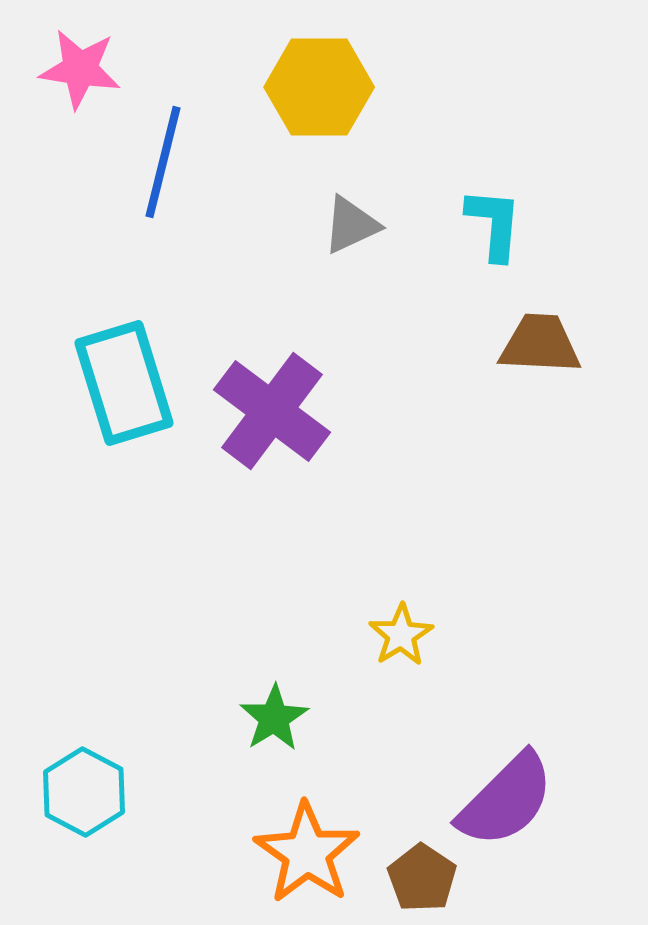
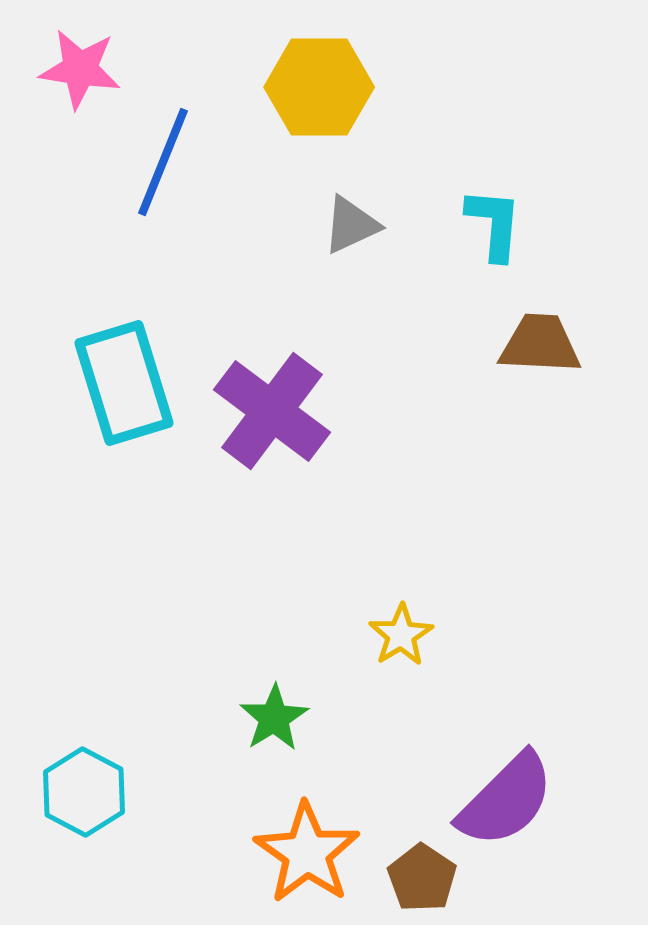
blue line: rotated 8 degrees clockwise
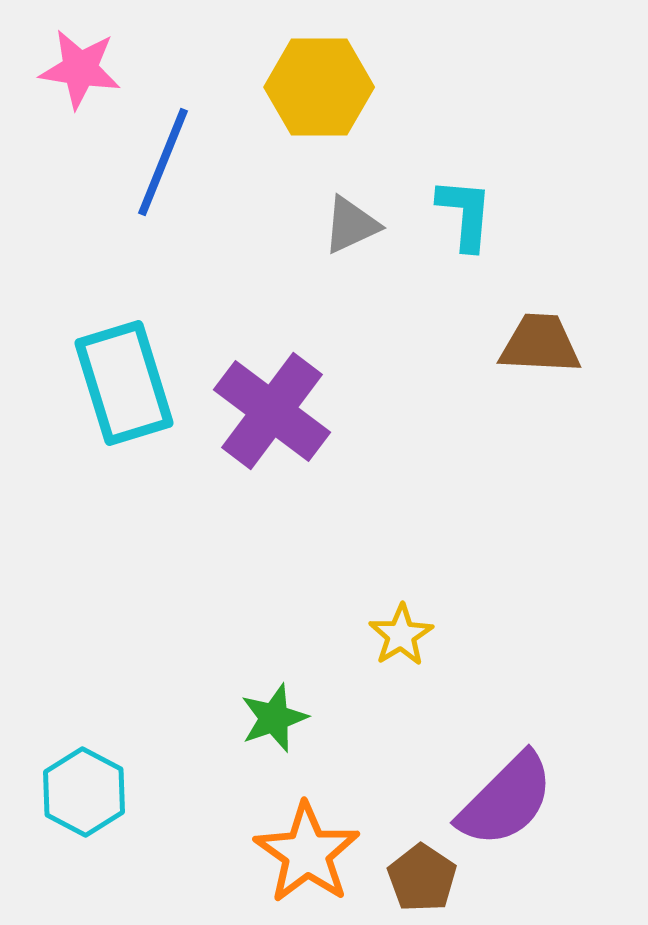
cyan L-shape: moved 29 px left, 10 px up
green star: rotated 12 degrees clockwise
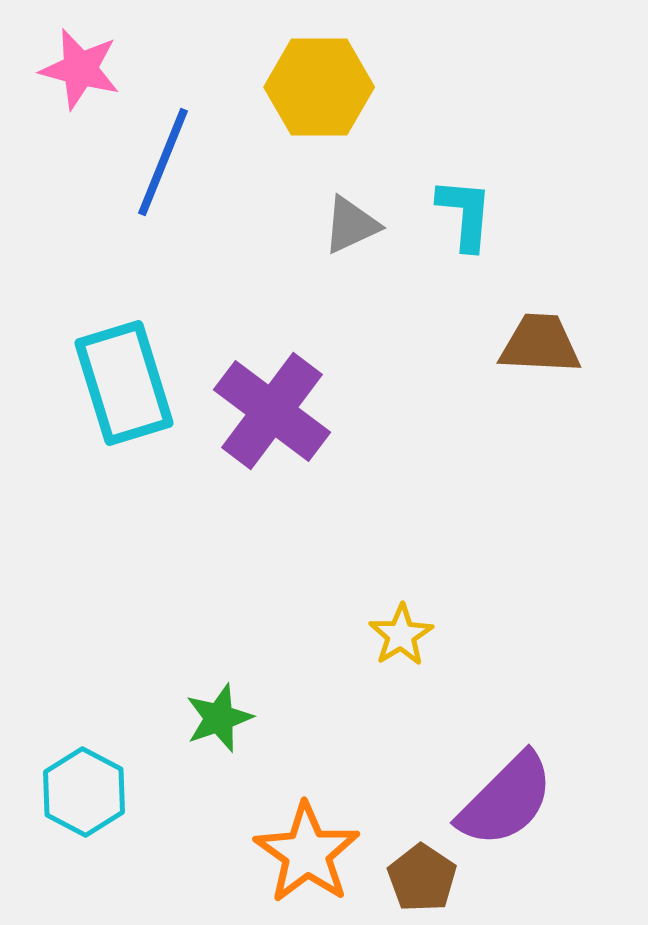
pink star: rotated 6 degrees clockwise
green star: moved 55 px left
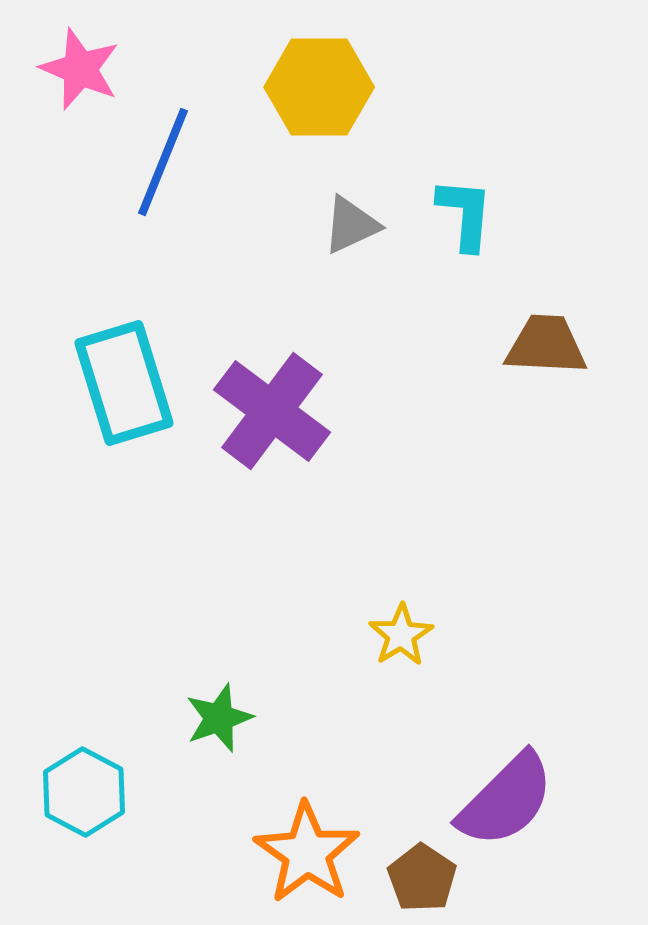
pink star: rotated 8 degrees clockwise
brown trapezoid: moved 6 px right, 1 px down
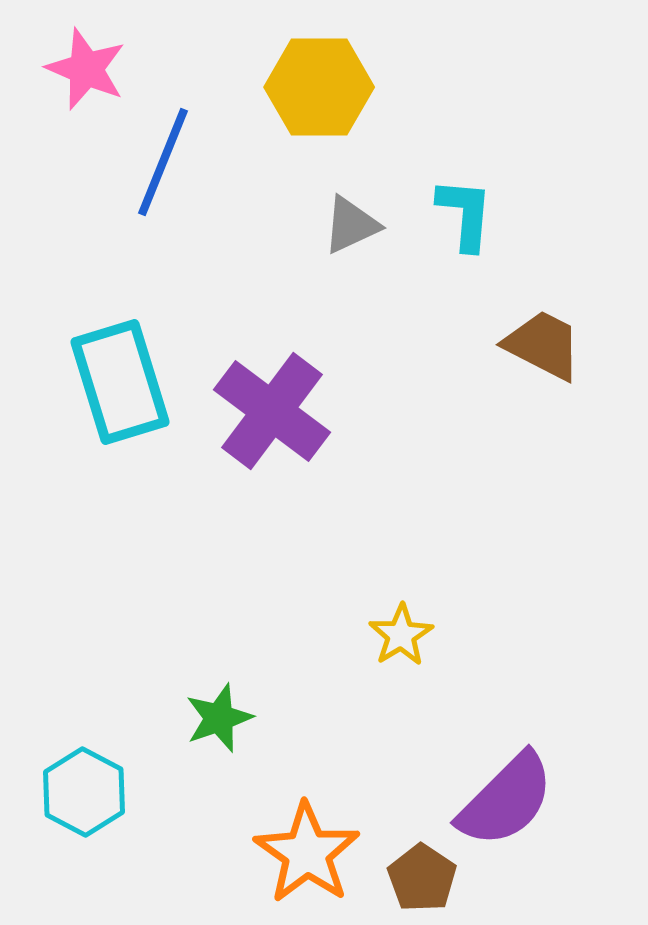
pink star: moved 6 px right
brown trapezoid: moved 3 px left; rotated 24 degrees clockwise
cyan rectangle: moved 4 px left, 1 px up
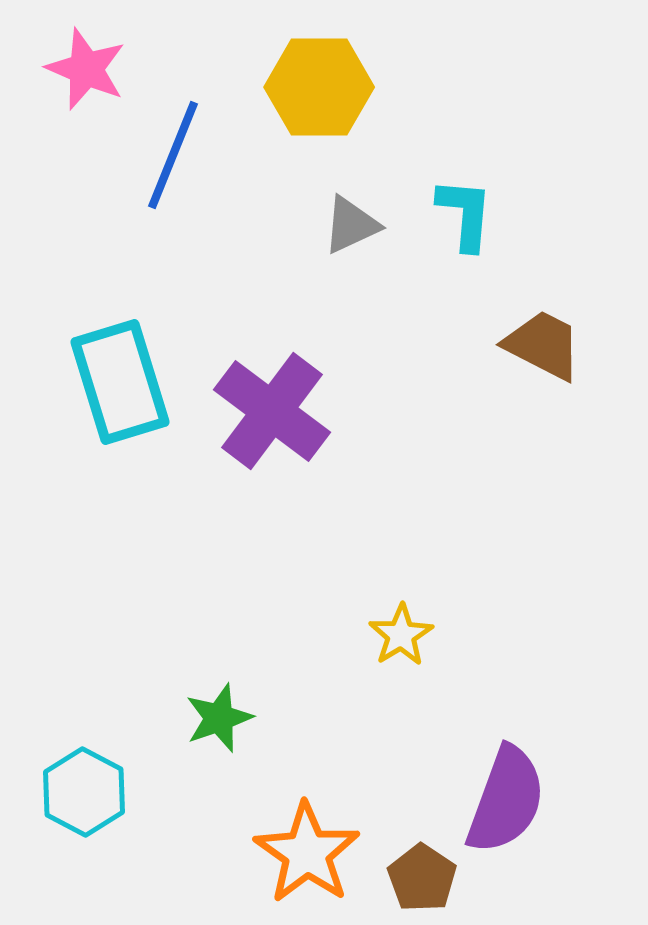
blue line: moved 10 px right, 7 px up
purple semicircle: rotated 25 degrees counterclockwise
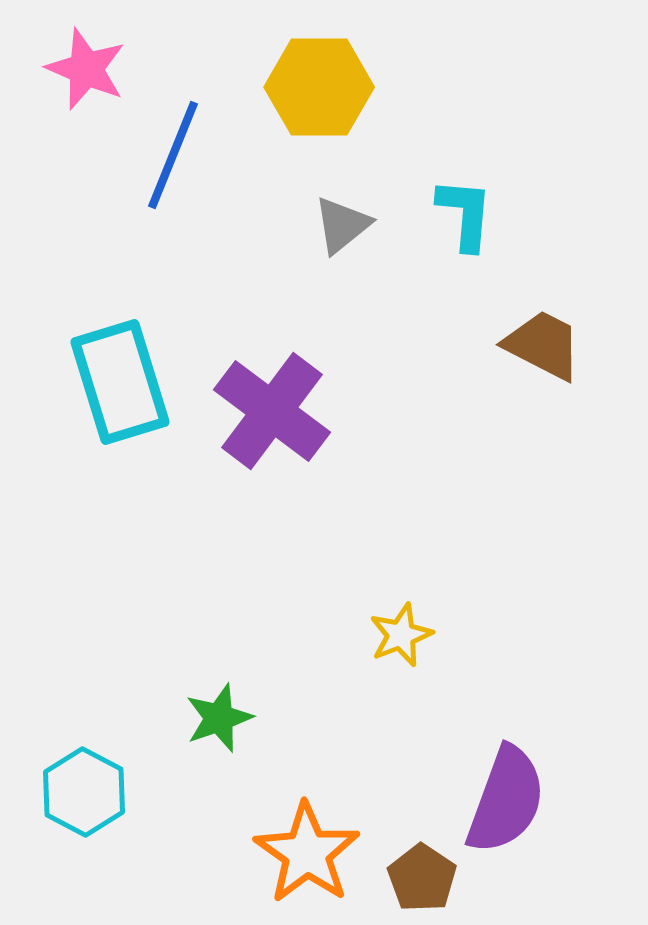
gray triangle: moved 9 px left; rotated 14 degrees counterclockwise
yellow star: rotated 10 degrees clockwise
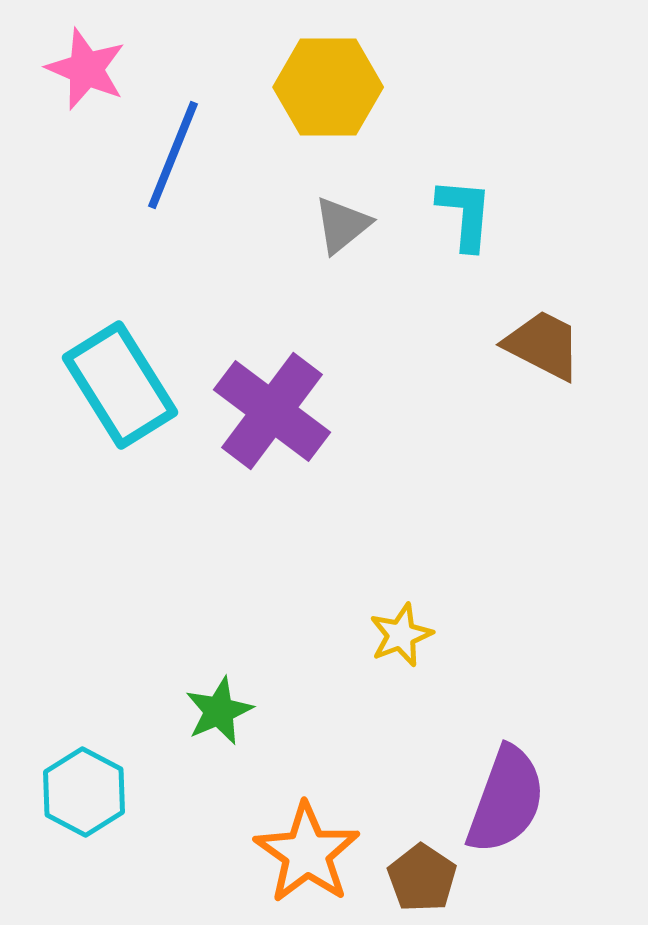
yellow hexagon: moved 9 px right
cyan rectangle: moved 3 px down; rotated 15 degrees counterclockwise
green star: moved 7 px up; rotated 4 degrees counterclockwise
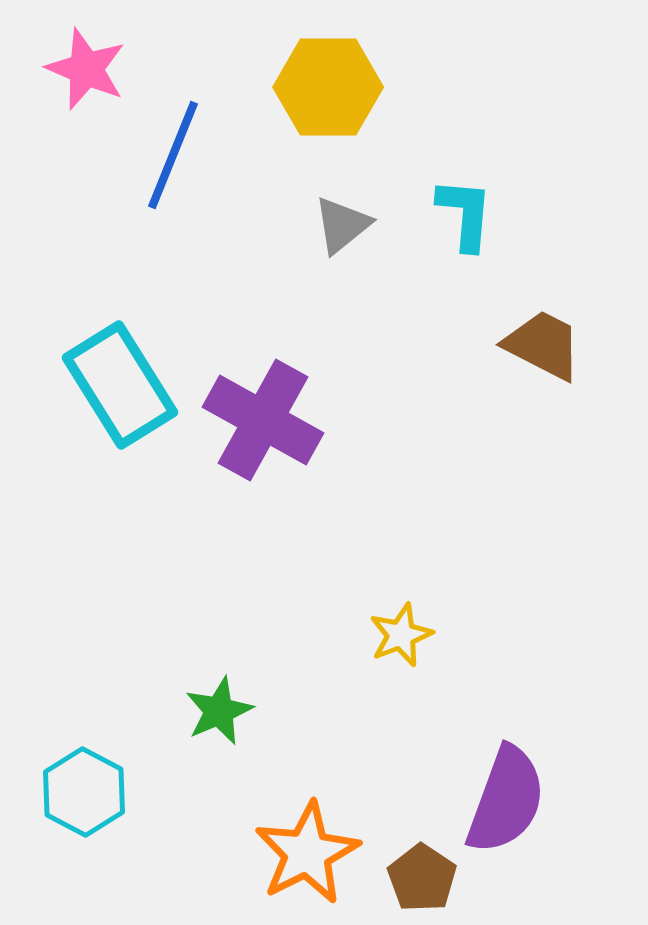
purple cross: moved 9 px left, 9 px down; rotated 8 degrees counterclockwise
orange star: rotated 10 degrees clockwise
